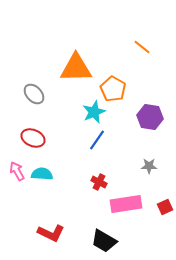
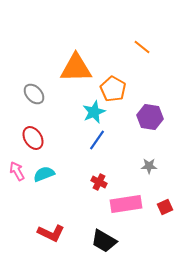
red ellipse: rotated 35 degrees clockwise
cyan semicircle: moved 2 px right; rotated 25 degrees counterclockwise
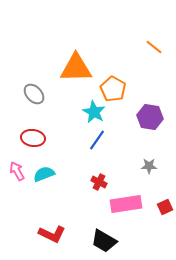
orange line: moved 12 px right
cyan star: rotated 20 degrees counterclockwise
red ellipse: rotated 50 degrees counterclockwise
red L-shape: moved 1 px right, 1 px down
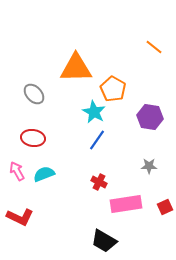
red L-shape: moved 32 px left, 17 px up
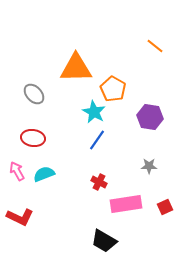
orange line: moved 1 px right, 1 px up
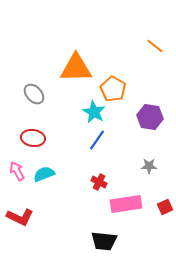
black trapezoid: rotated 24 degrees counterclockwise
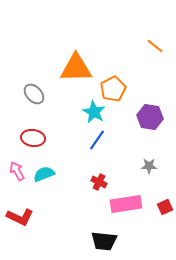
orange pentagon: rotated 15 degrees clockwise
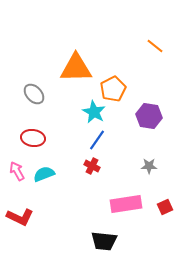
purple hexagon: moved 1 px left, 1 px up
red cross: moved 7 px left, 16 px up
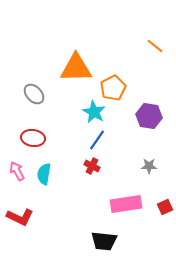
orange pentagon: moved 1 px up
cyan semicircle: rotated 60 degrees counterclockwise
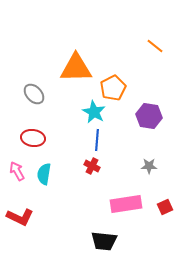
blue line: rotated 30 degrees counterclockwise
